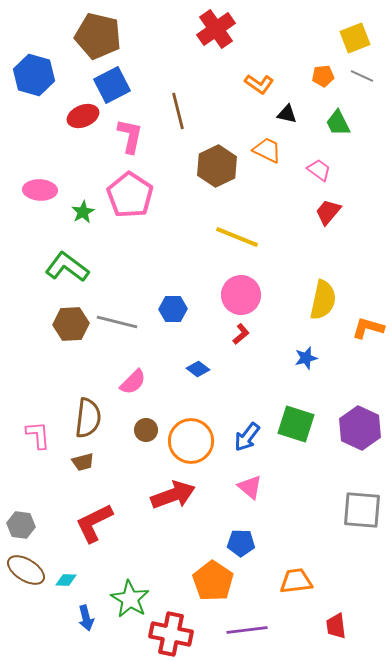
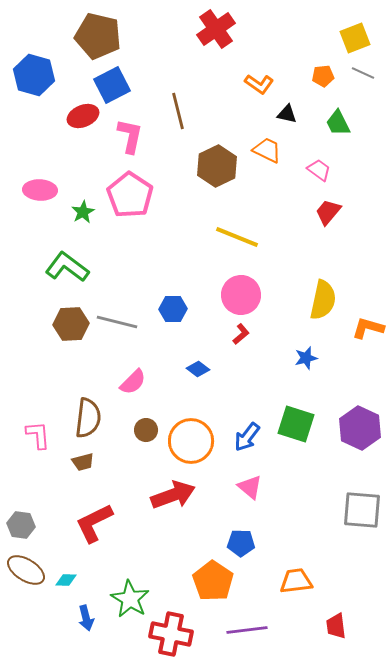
gray line at (362, 76): moved 1 px right, 3 px up
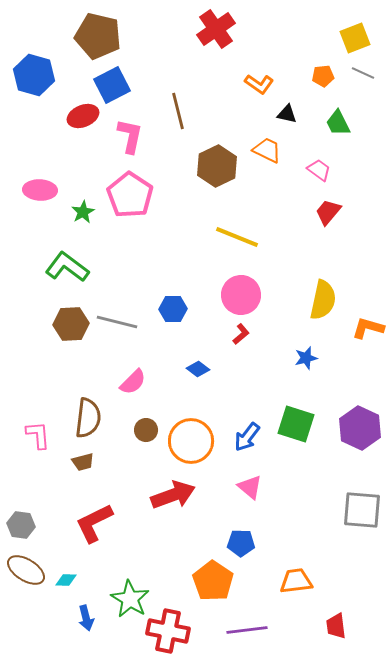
red cross at (171, 634): moved 3 px left, 3 px up
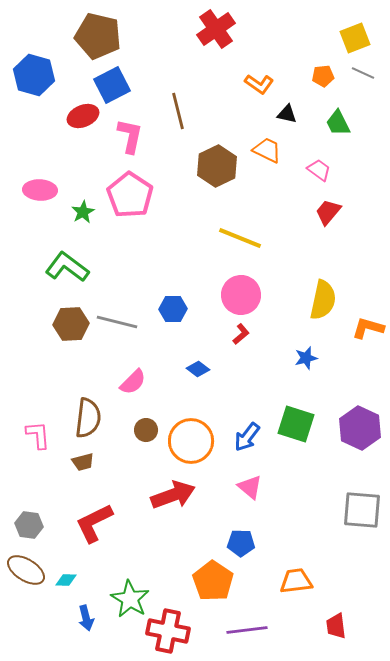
yellow line at (237, 237): moved 3 px right, 1 px down
gray hexagon at (21, 525): moved 8 px right
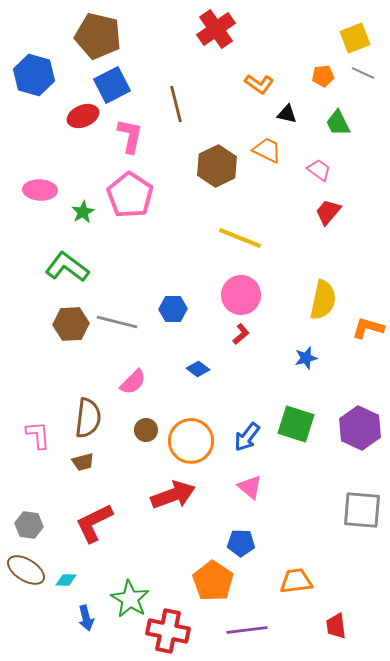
brown line at (178, 111): moved 2 px left, 7 px up
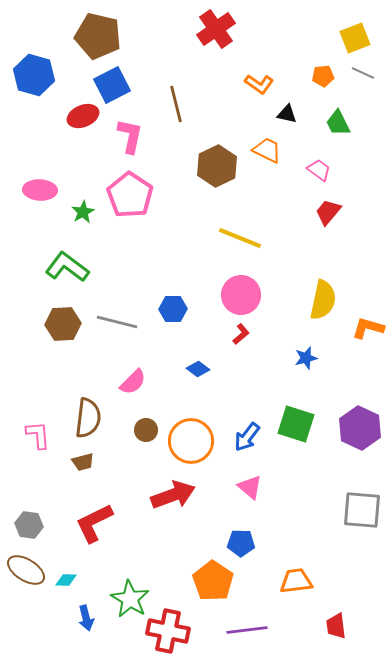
brown hexagon at (71, 324): moved 8 px left
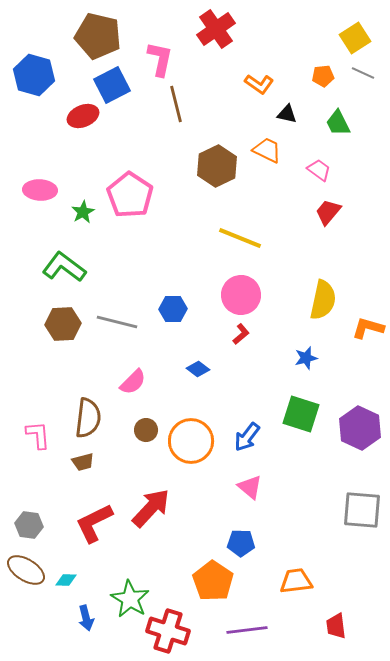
yellow square at (355, 38): rotated 12 degrees counterclockwise
pink L-shape at (130, 136): moved 30 px right, 77 px up
green L-shape at (67, 267): moved 3 px left
green square at (296, 424): moved 5 px right, 10 px up
red arrow at (173, 495): moved 22 px left, 13 px down; rotated 27 degrees counterclockwise
red cross at (168, 631): rotated 6 degrees clockwise
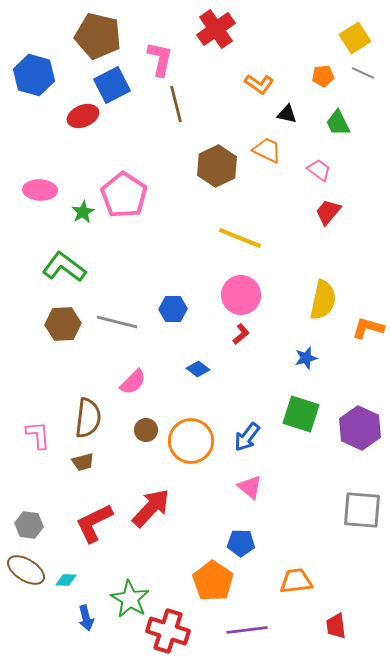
pink pentagon at (130, 195): moved 6 px left
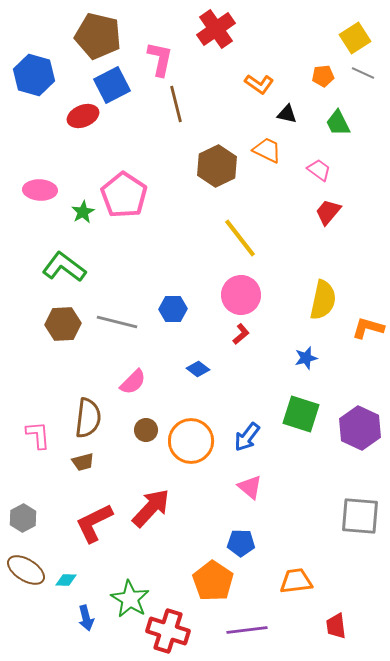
yellow line at (240, 238): rotated 30 degrees clockwise
gray square at (362, 510): moved 2 px left, 6 px down
gray hexagon at (29, 525): moved 6 px left, 7 px up; rotated 24 degrees clockwise
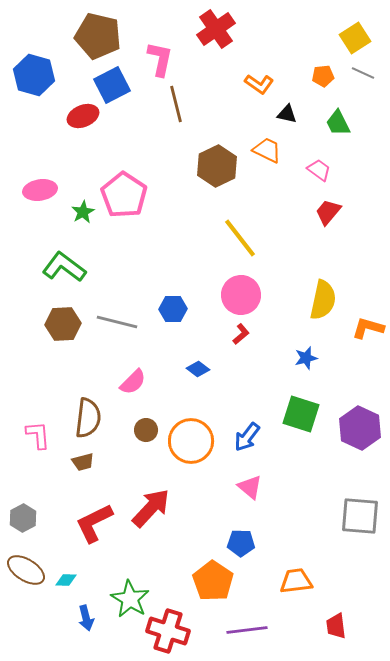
pink ellipse at (40, 190): rotated 12 degrees counterclockwise
